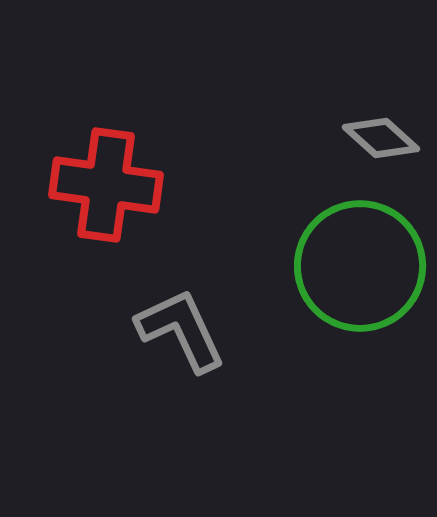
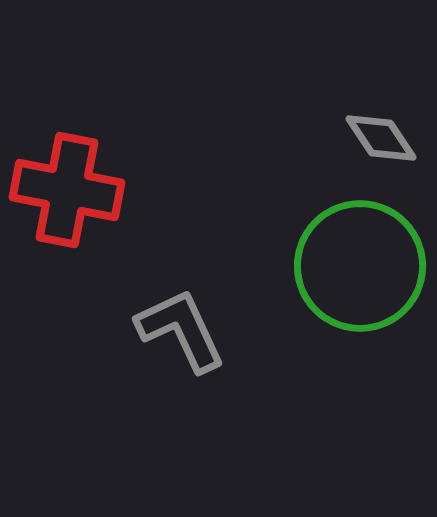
gray diamond: rotated 14 degrees clockwise
red cross: moved 39 px left, 5 px down; rotated 3 degrees clockwise
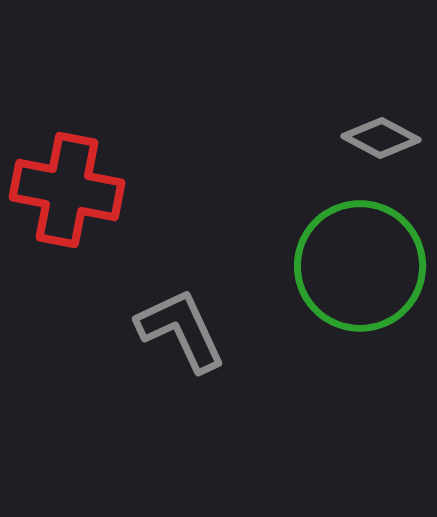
gray diamond: rotated 28 degrees counterclockwise
